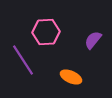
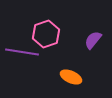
pink hexagon: moved 2 px down; rotated 16 degrees counterclockwise
purple line: moved 1 px left, 8 px up; rotated 48 degrees counterclockwise
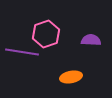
purple semicircle: moved 2 px left; rotated 54 degrees clockwise
orange ellipse: rotated 35 degrees counterclockwise
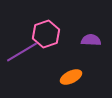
purple line: rotated 40 degrees counterclockwise
orange ellipse: rotated 15 degrees counterclockwise
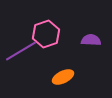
purple line: moved 1 px left, 1 px up
orange ellipse: moved 8 px left
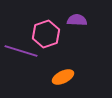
purple semicircle: moved 14 px left, 20 px up
purple line: rotated 48 degrees clockwise
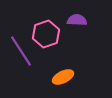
purple line: rotated 40 degrees clockwise
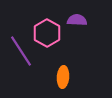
pink hexagon: moved 1 px right, 1 px up; rotated 12 degrees counterclockwise
orange ellipse: rotated 60 degrees counterclockwise
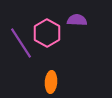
purple line: moved 8 px up
orange ellipse: moved 12 px left, 5 px down
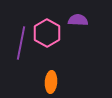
purple semicircle: moved 1 px right
purple line: rotated 44 degrees clockwise
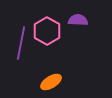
pink hexagon: moved 2 px up
orange ellipse: rotated 55 degrees clockwise
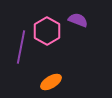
purple semicircle: rotated 18 degrees clockwise
purple line: moved 4 px down
